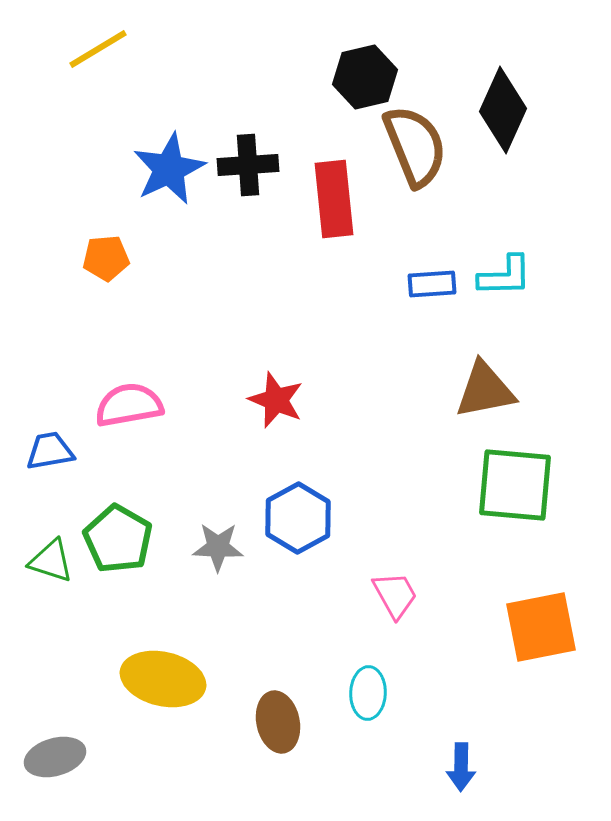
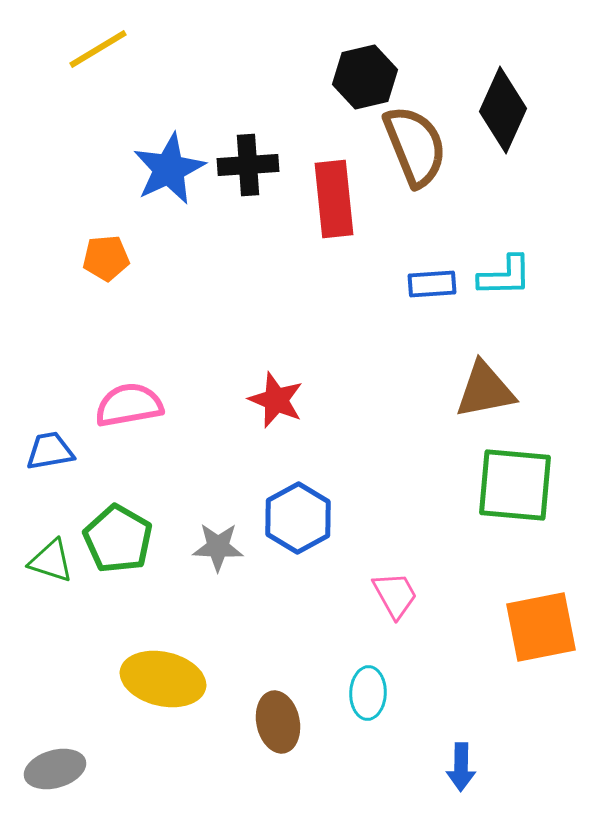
gray ellipse: moved 12 px down
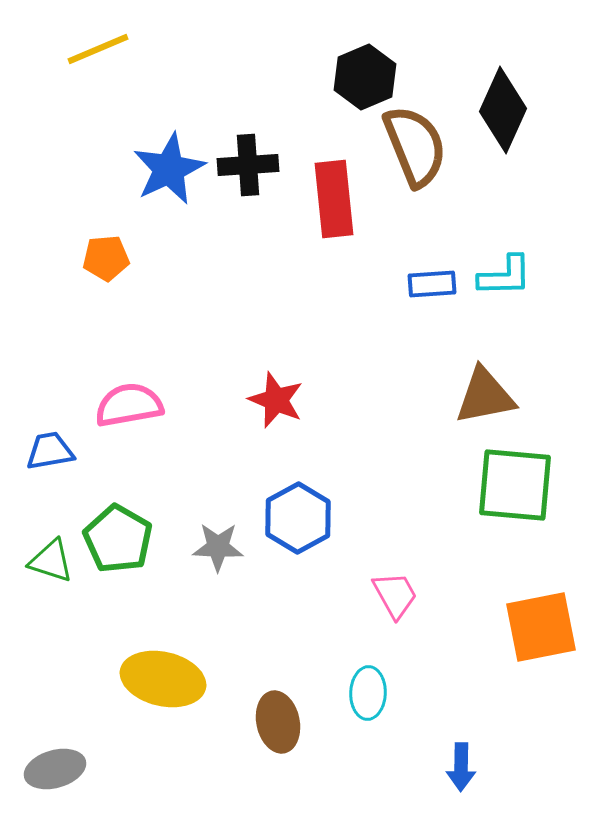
yellow line: rotated 8 degrees clockwise
black hexagon: rotated 10 degrees counterclockwise
brown triangle: moved 6 px down
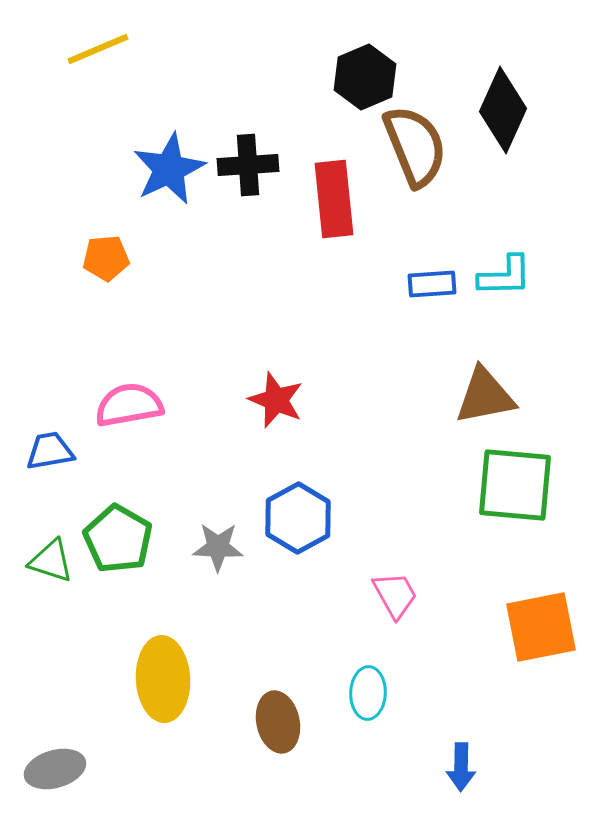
yellow ellipse: rotated 74 degrees clockwise
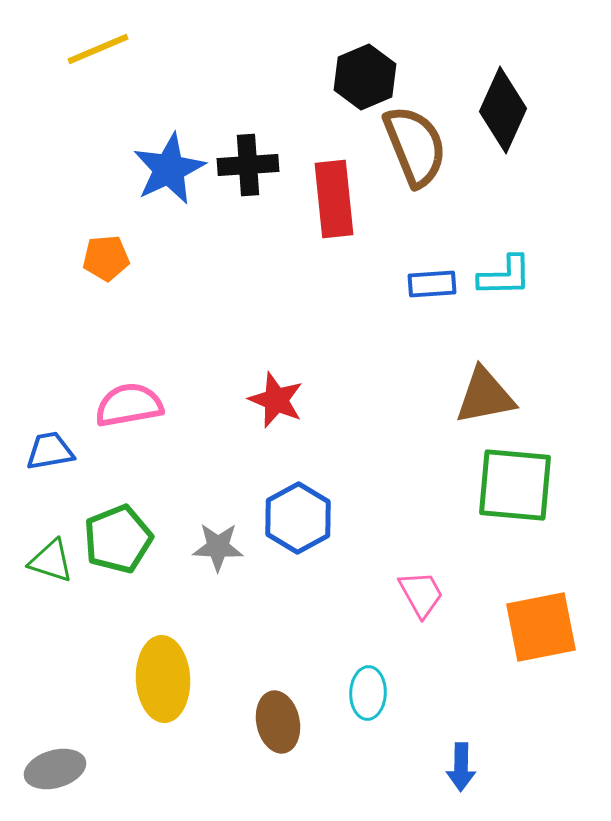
green pentagon: rotated 20 degrees clockwise
pink trapezoid: moved 26 px right, 1 px up
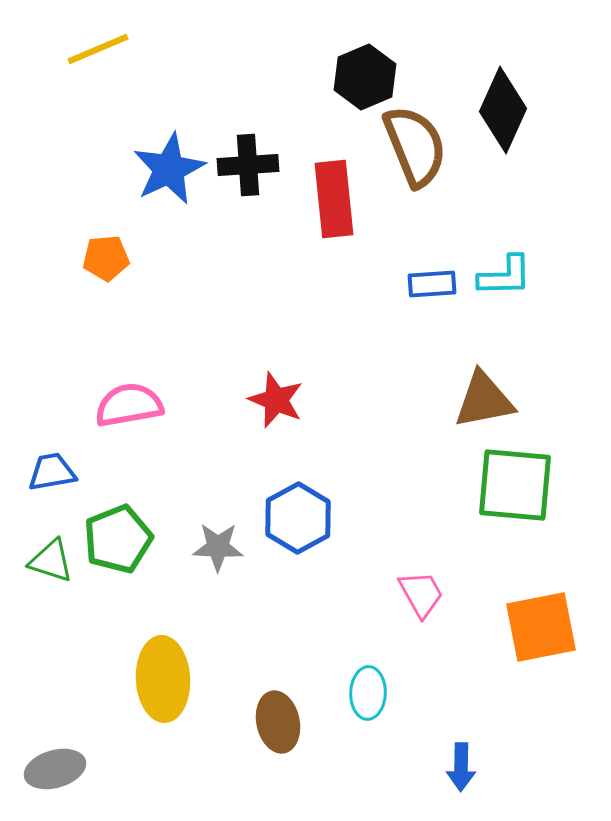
brown triangle: moved 1 px left, 4 px down
blue trapezoid: moved 2 px right, 21 px down
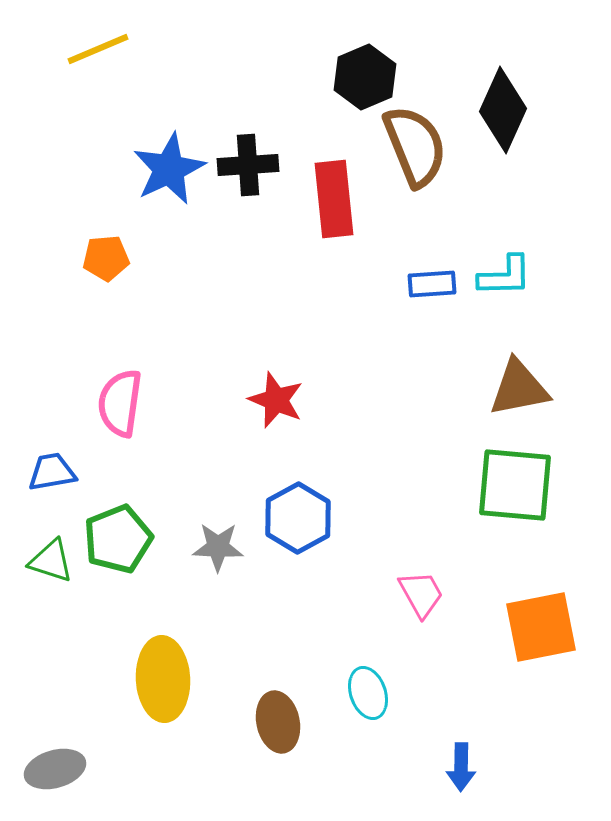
brown triangle: moved 35 px right, 12 px up
pink semicircle: moved 9 px left, 2 px up; rotated 72 degrees counterclockwise
cyan ellipse: rotated 21 degrees counterclockwise
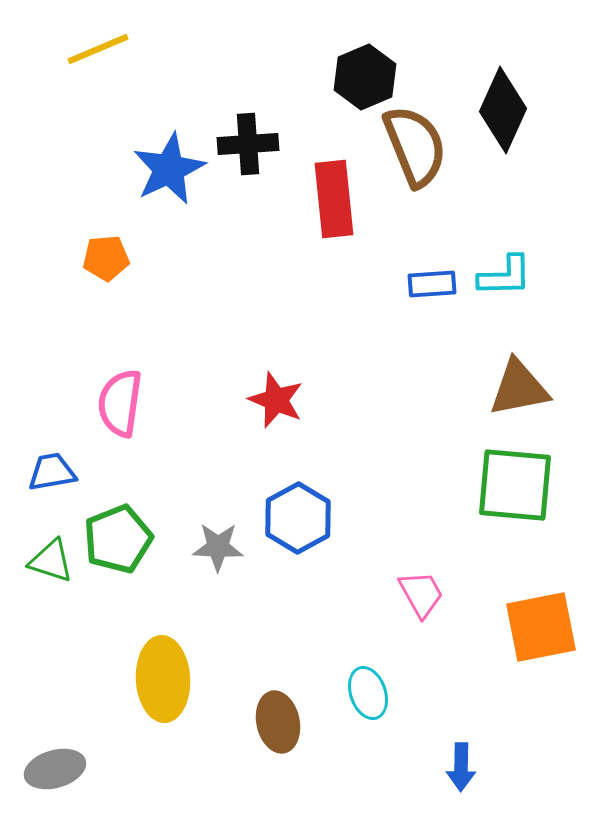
black cross: moved 21 px up
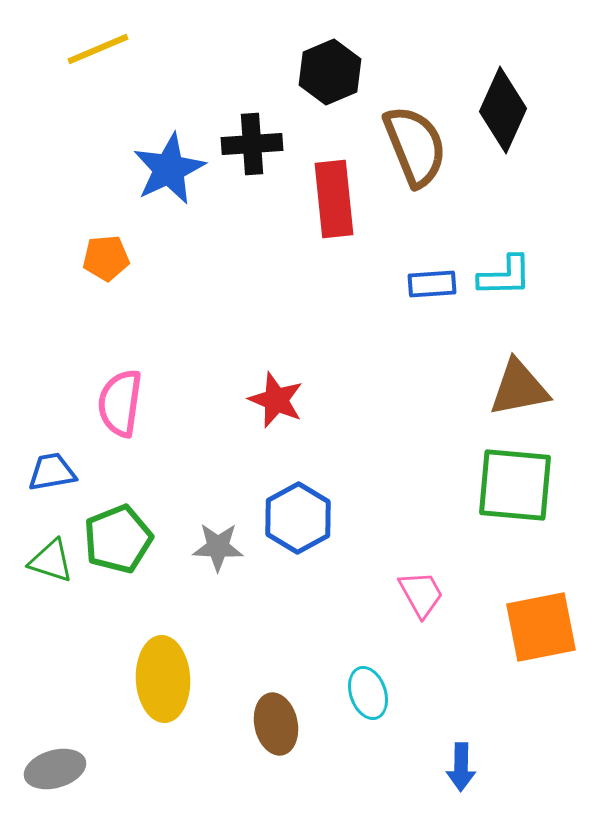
black hexagon: moved 35 px left, 5 px up
black cross: moved 4 px right
brown ellipse: moved 2 px left, 2 px down
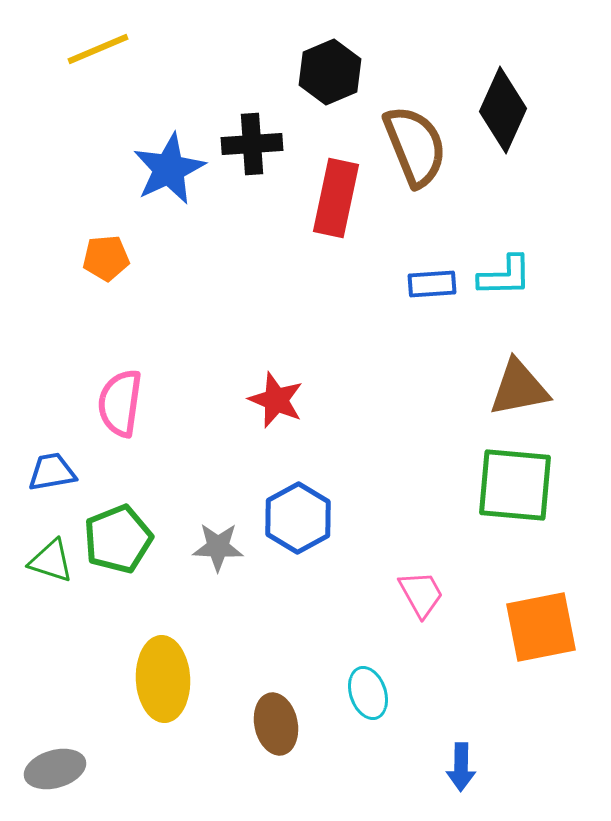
red rectangle: moved 2 px right, 1 px up; rotated 18 degrees clockwise
